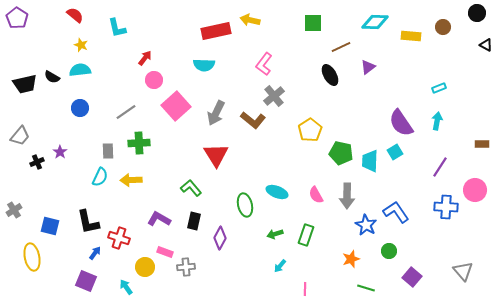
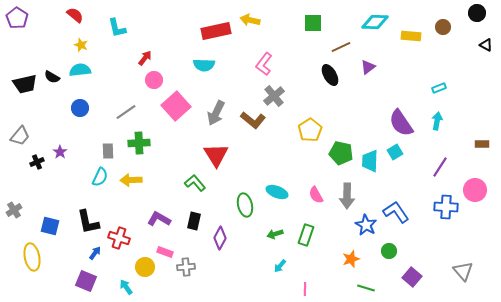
green L-shape at (191, 188): moved 4 px right, 5 px up
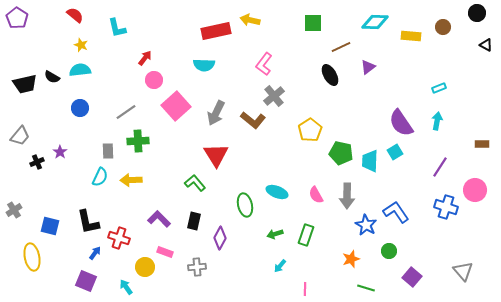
green cross at (139, 143): moved 1 px left, 2 px up
blue cross at (446, 207): rotated 15 degrees clockwise
purple L-shape at (159, 219): rotated 15 degrees clockwise
gray cross at (186, 267): moved 11 px right
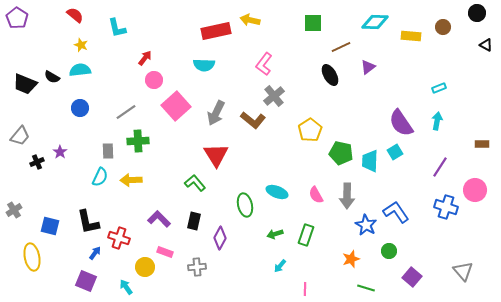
black trapezoid at (25, 84): rotated 35 degrees clockwise
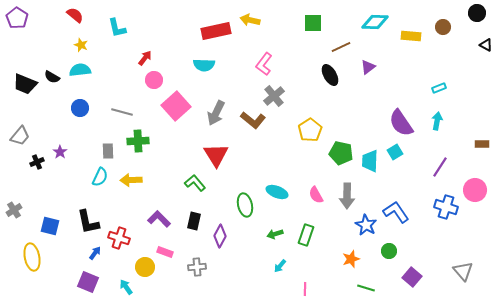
gray line at (126, 112): moved 4 px left; rotated 50 degrees clockwise
purple diamond at (220, 238): moved 2 px up
purple square at (86, 281): moved 2 px right, 1 px down
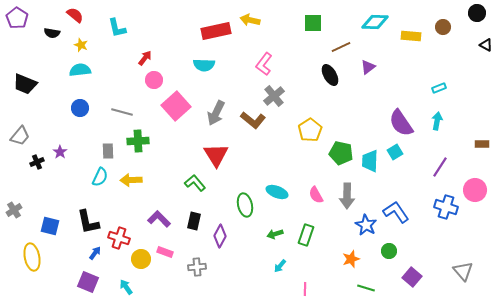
black semicircle at (52, 77): moved 44 px up; rotated 21 degrees counterclockwise
yellow circle at (145, 267): moved 4 px left, 8 px up
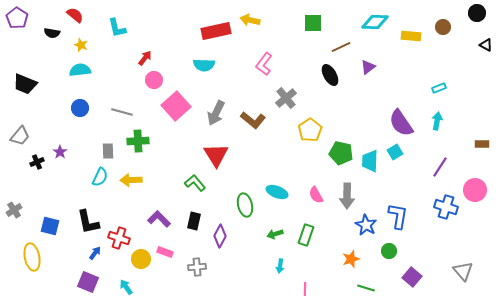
gray cross at (274, 96): moved 12 px right, 2 px down
blue L-shape at (396, 212): moved 2 px right, 4 px down; rotated 44 degrees clockwise
cyan arrow at (280, 266): rotated 32 degrees counterclockwise
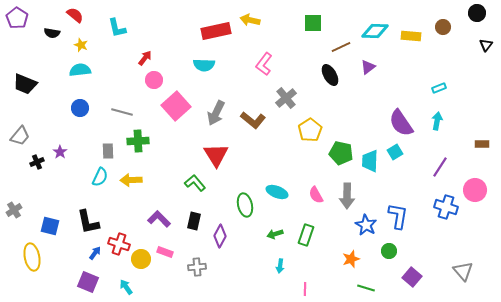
cyan diamond at (375, 22): moved 9 px down
black triangle at (486, 45): rotated 40 degrees clockwise
red cross at (119, 238): moved 6 px down
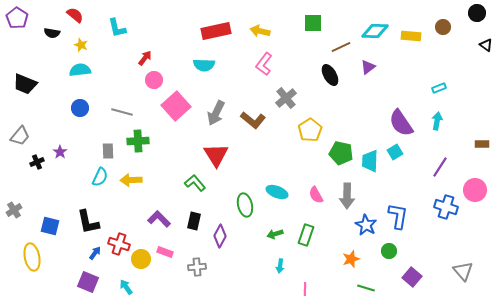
yellow arrow at (250, 20): moved 10 px right, 11 px down
black triangle at (486, 45): rotated 32 degrees counterclockwise
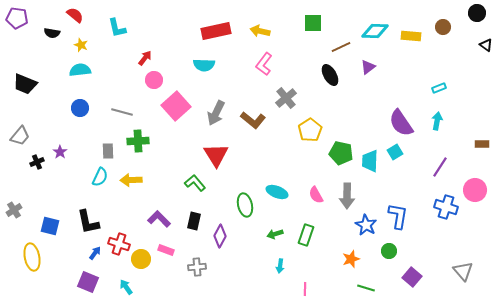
purple pentagon at (17, 18): rotated 25 degrees counterclockwise
pink rectangle at (165, 252): moved 1 px right, 2 px up
